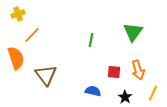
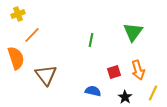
red square: rotated 24 degrees counterclockwise
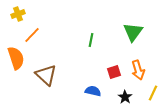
brown triangle: rotated 10 degrees counterclockwise
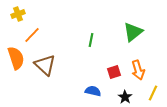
green triangle: rotated 15 degrees clockwise
brown triangle: moved 1 px left, 10 px up
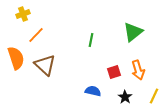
yellow cross: moved 5 px right
orange line: moved 4 px right
yellow line: moved 1 px right, 3 px down
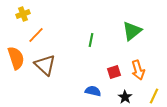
green triangle: moved 1 px left, 1 px up
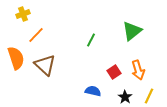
green line: rotated 16 degrees clockwise
red square: rotated 16 degrees counterclockwise
yellow line: moved 5 px left
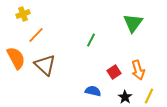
green triangle: moved 1 px right, 8 px up; rotated 15 degrees counterclockwise
orange semicircle: rotated 10 degrees counterclockwise
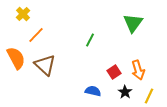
yellow cross: rotated 24 degrees counterclockwise
green line: moved 1 px left
black star: moved 5 px up
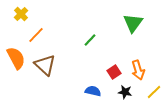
yellow cross: moved 2 px left
green line: rotated 16 degrees clockwise
black star: rotated 24 degrees counterclockwise
yellow line: moved 5 px right, 4 px up; rotated 21 degrees clockwise
